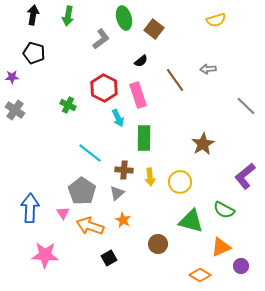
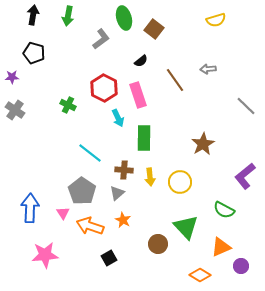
green triangle: moved 5 px left, 6 px down; rotated 32 degrees clockwise
pink star: rotated 8 degrees counterclockwise
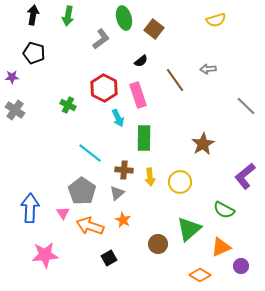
green triangle: moved 3 px right, 2 px down; rotated 32 degrees clockwise
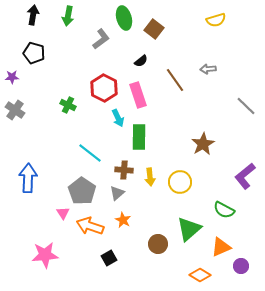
green rectangle: moved 5 px left, 1 px up
blue arrow: moved 2 px left, 30 px up
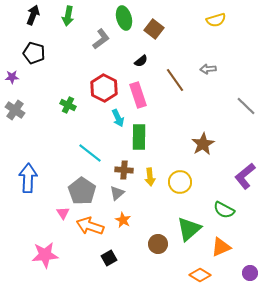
black arrow: rotated 12 degrees clockwise
purple circle: moved 9 px right, 7 px down
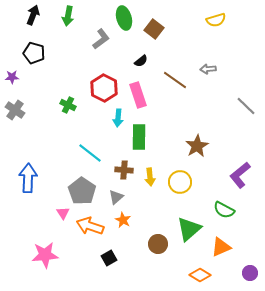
brown line: rotated 20 degrees counterclockwise
cyan arrow: rotated 30 degrees clockwise
brown star: moved 6 px left, 2 px down
purple L-shape: moved 5 px left, 1 px up
gray triangle: moved 1 px left, 4 px down
